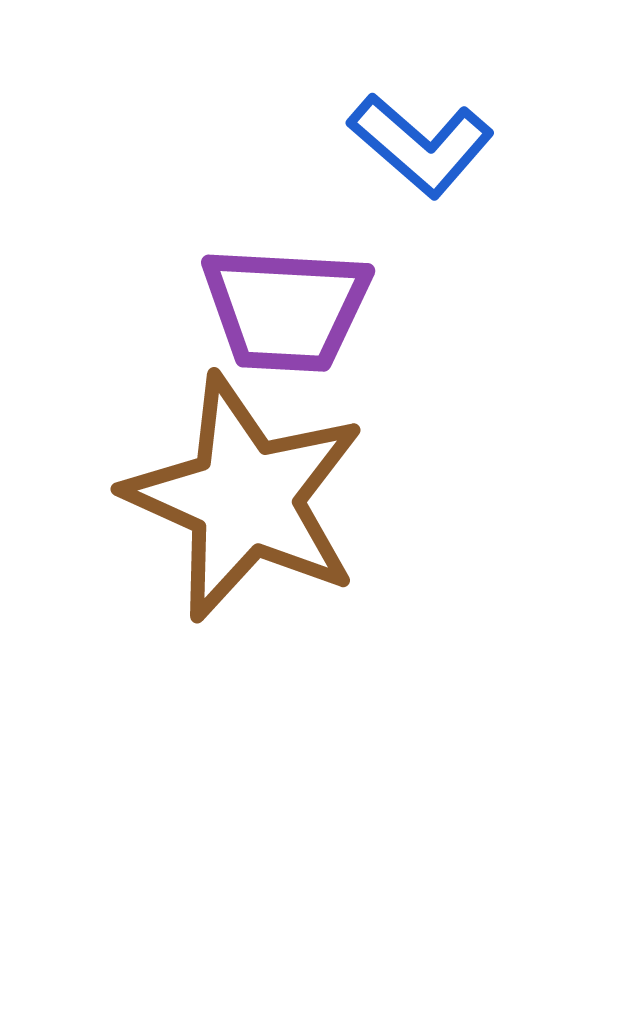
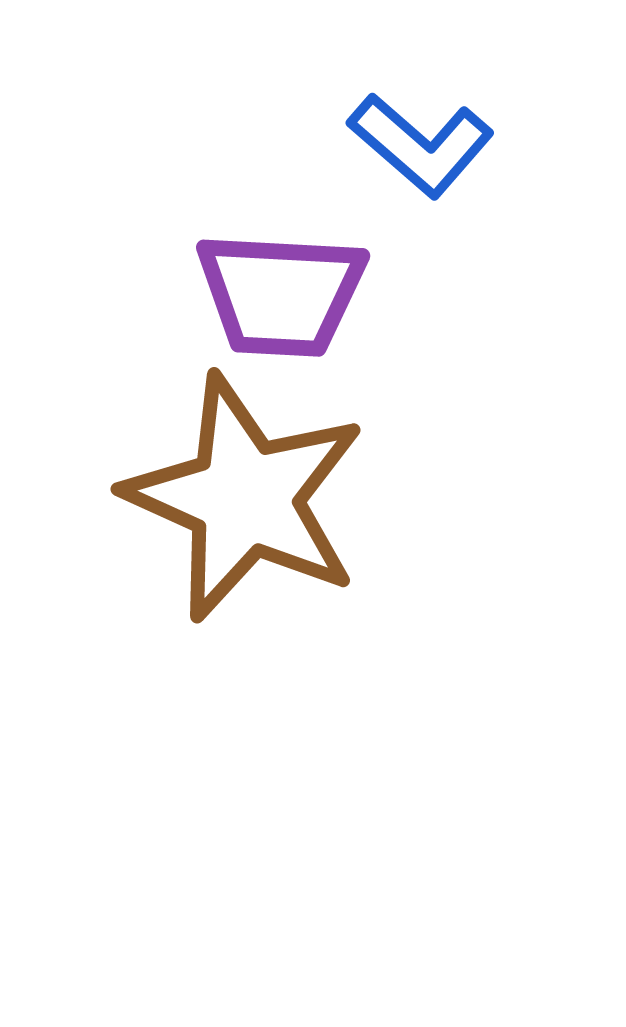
purple trapezoid: moved 5 px left, 15 px up
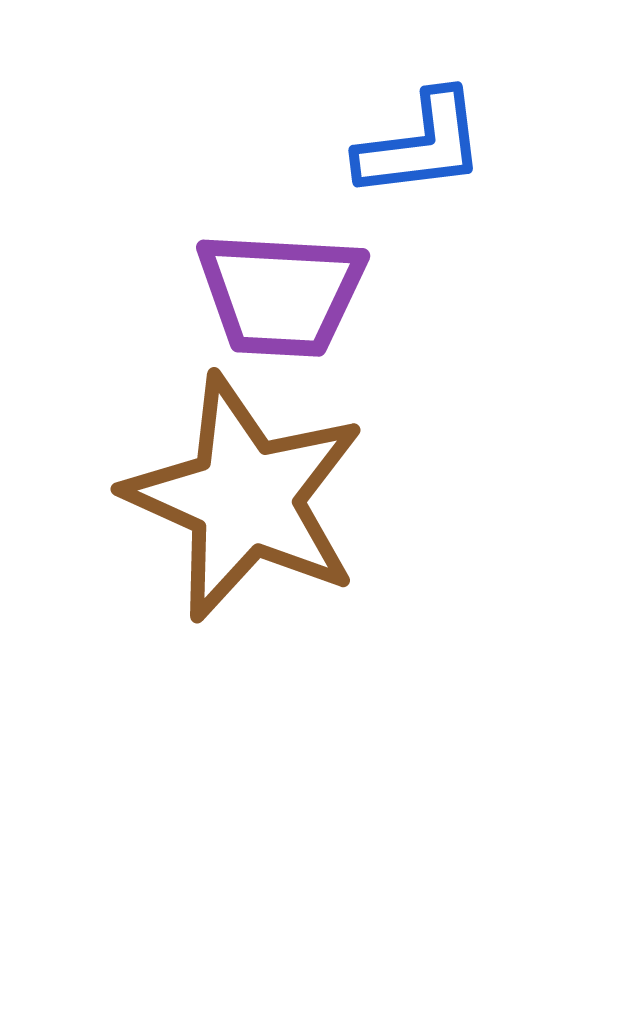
blue L-shape: rotated 48 degrees counterclockwise
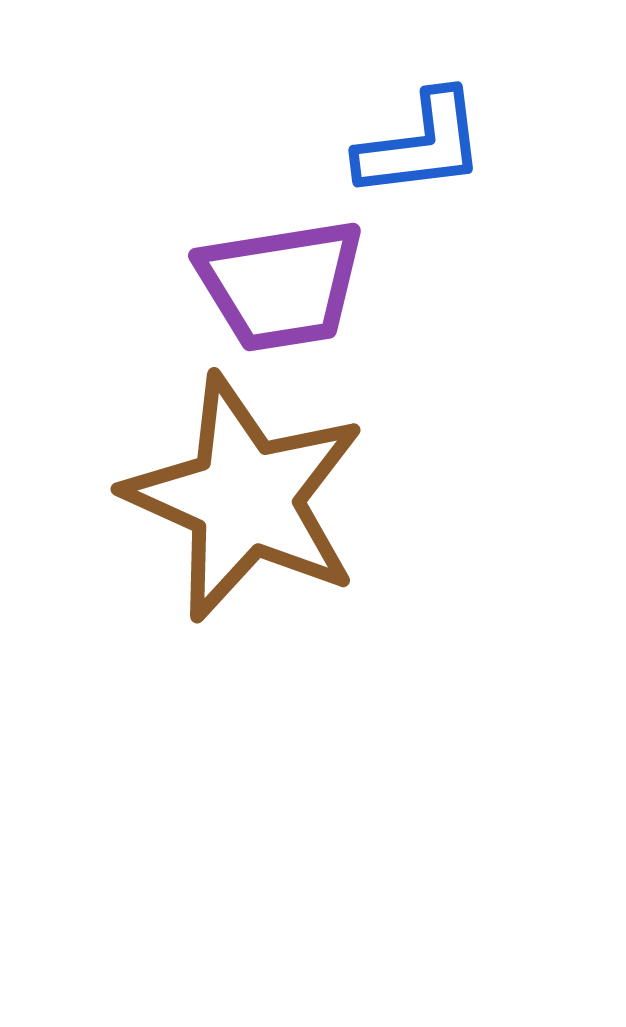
purple trapezoid: moved 9 px up; rotated 12 degrees counterclockwise
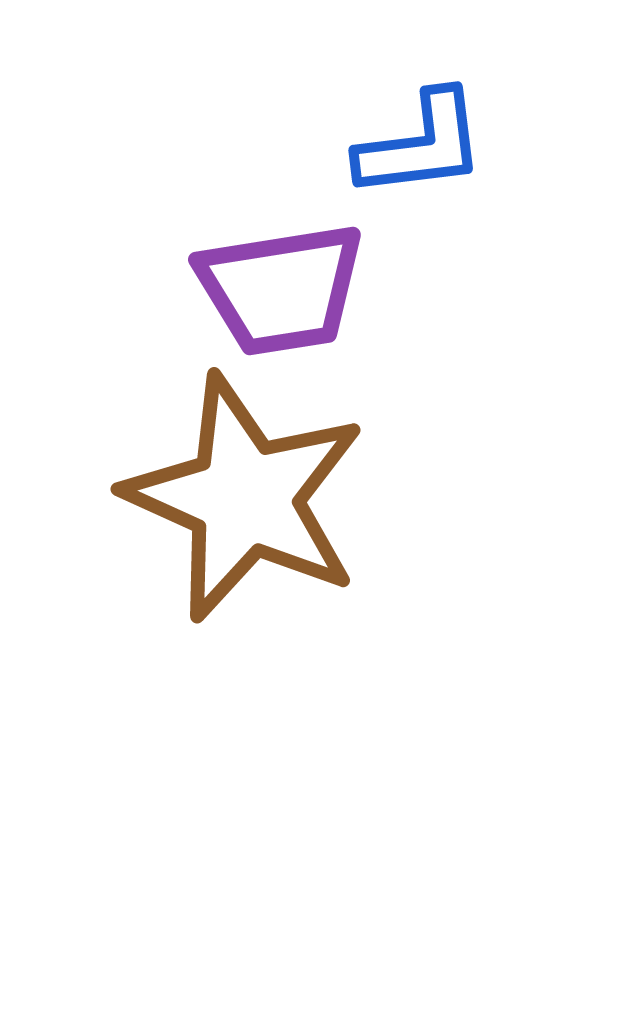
purple trapezoid: moved 4 px down
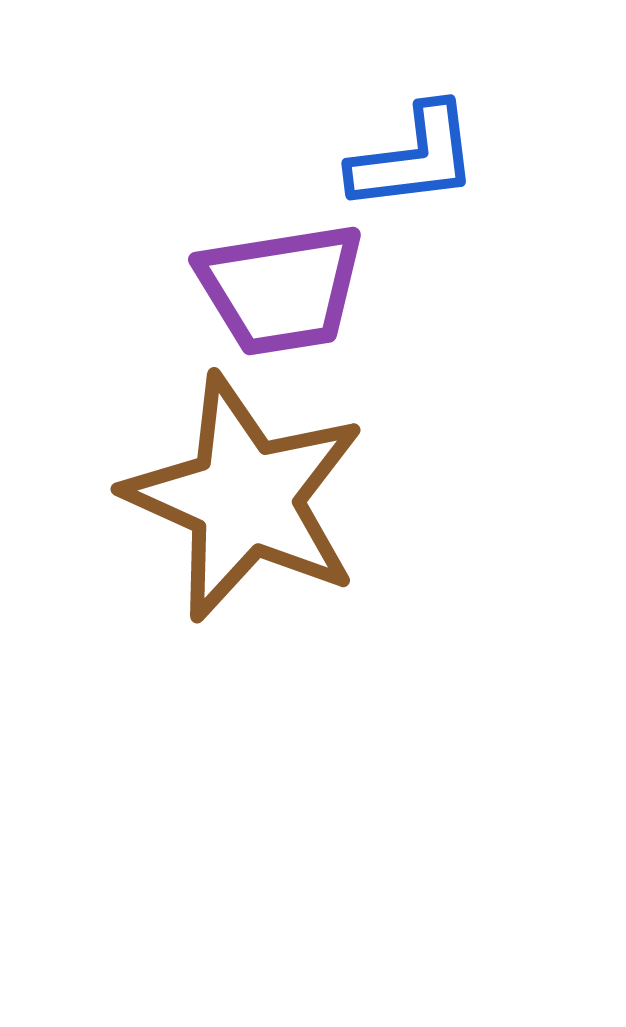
blue L-shape: moved 7 px left, 13 px down
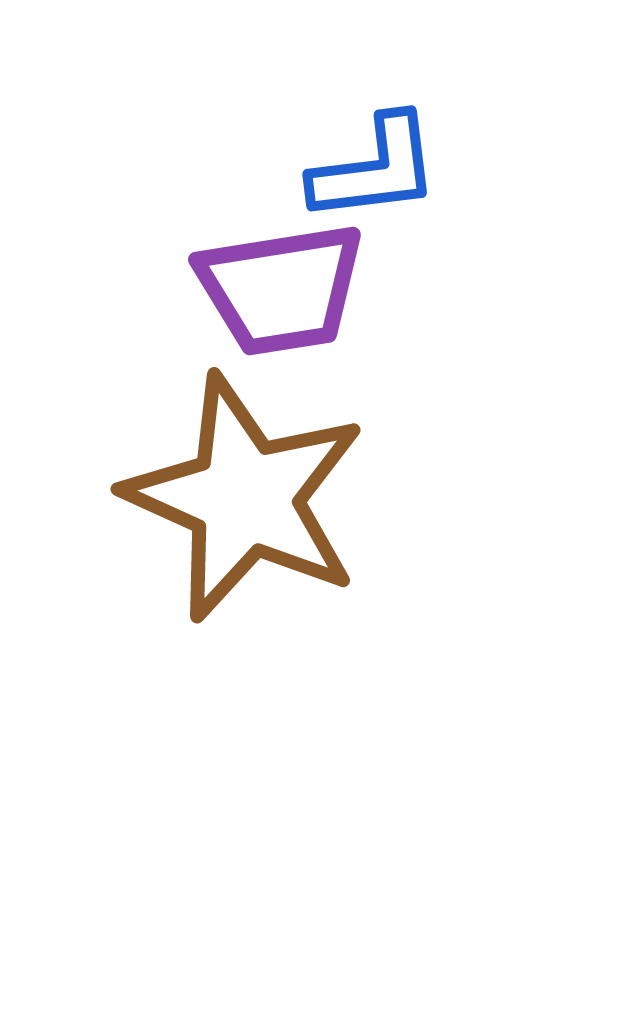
blue L-shape: moved 39 px left, 11 px down
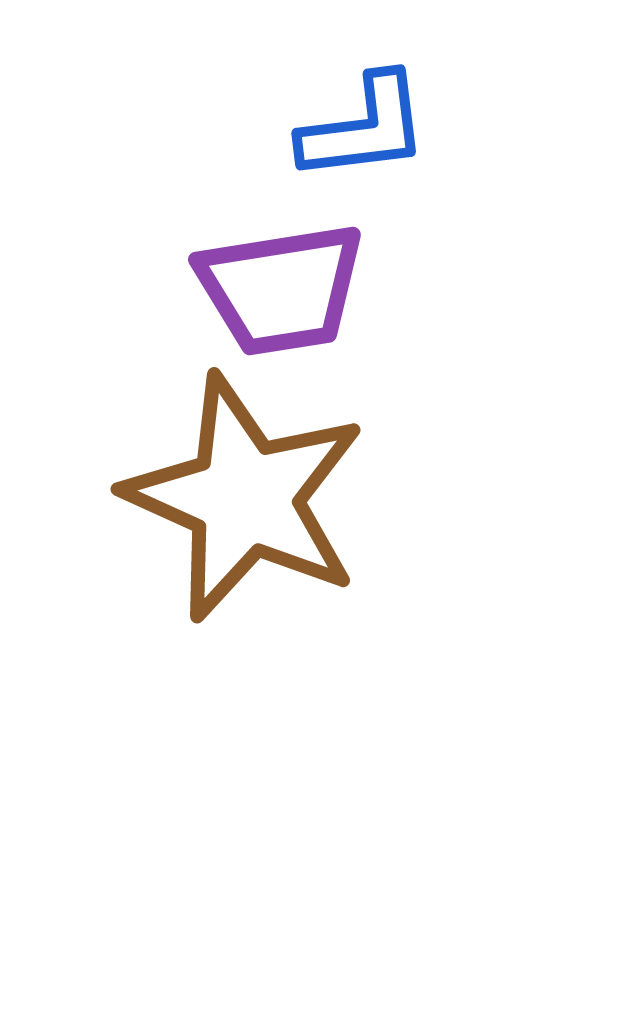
blue L-shape: moved 11 px left, 41 px up
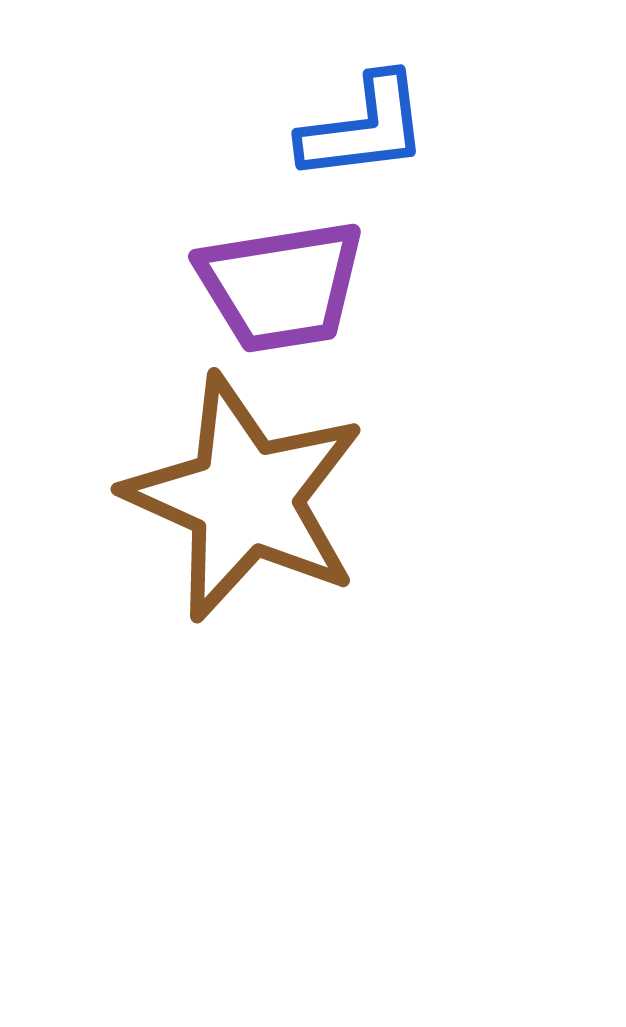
purple trapezoid: moved 3 px up
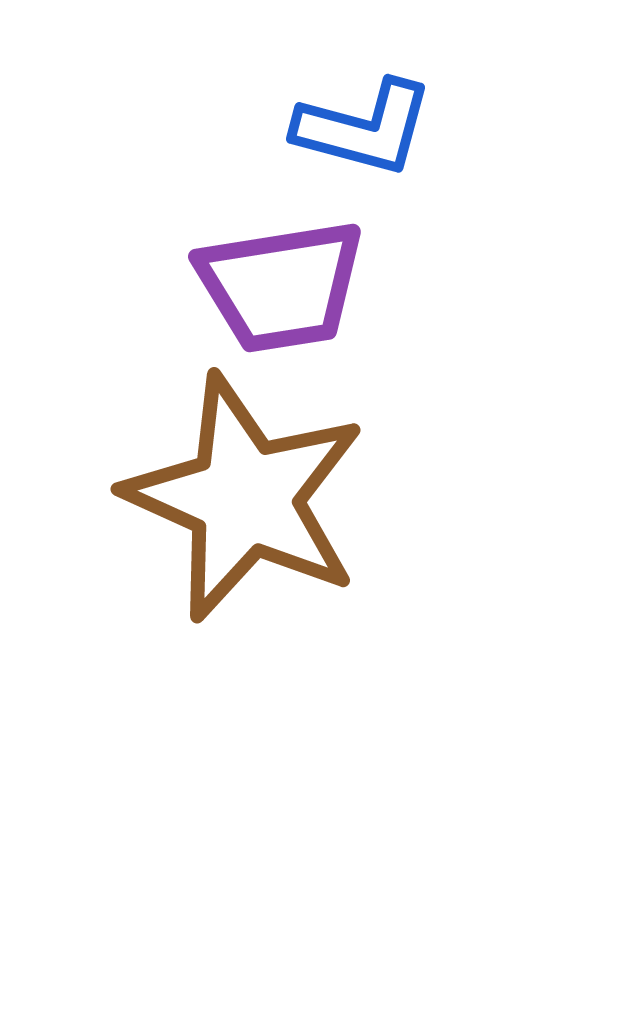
blue L-shape: rotated 22 degrees clockwise
